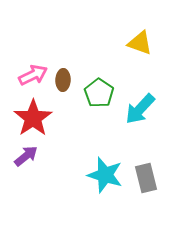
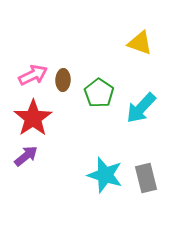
cyan arrow: moved 1 px right, 1 px up
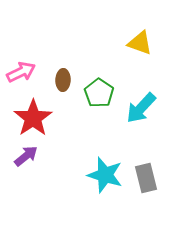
pink arrow: moved 12 px left, 3 px up
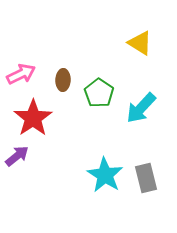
yellow triangle: rotated 12 degrees clockwise
pink arrow: moved 2 px down
purple arrow: moved 9 px left
cyan star: rotated 15 degrees clockwise
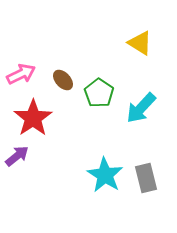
brown ellipse: rotated 45 degrees counterclockwise
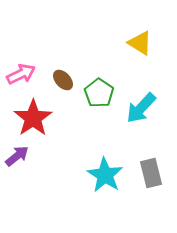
gray rectangle: moved 5 px right, 5 px up
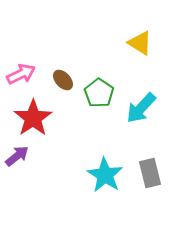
gray rectangle: moved 1 px left
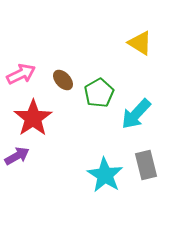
green pentagon: rotated 8 degrees clockwise
cyan arrow: moved 5 px left, 6 px down
purple arrow: rotated 10 degrees clockwise
gray rectangle: moved 4 px left, 8 px up
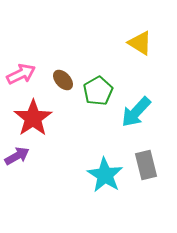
green pentagon: moved 1 px left, 2 px up
cyan arrow: moved 2 px up
